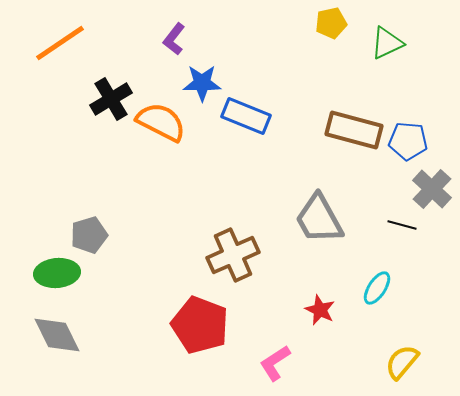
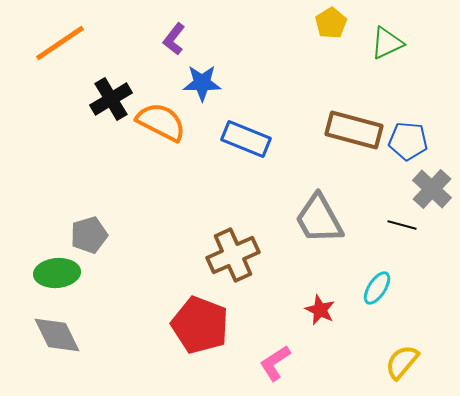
yellow pentagon: rotated 20 degrees counterclockwise
blue rectangle: moved 23 px down
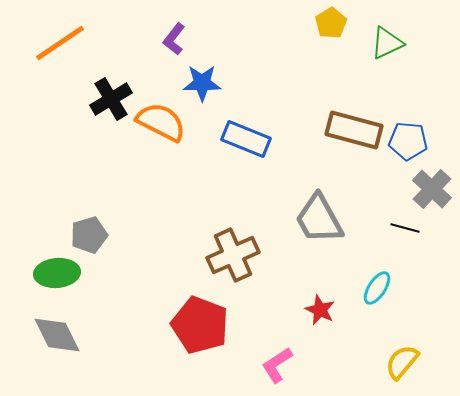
black line: moved 3 px right, 3 px down
pink L-shape: moved 2 px right, 2 px down
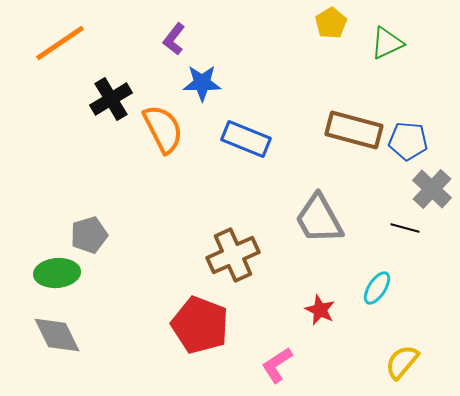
orange semicircle: moved 2 px right, 7 px down; rotated 36 degrees clockwise
